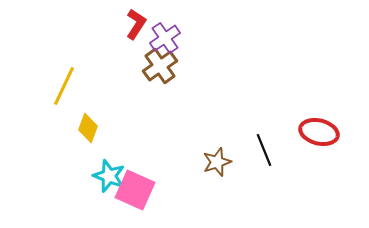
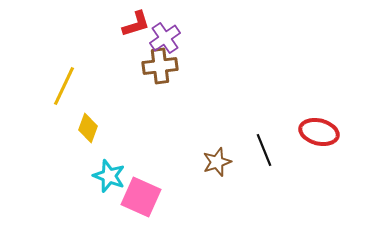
red L-shape: rotated 40 degrees clockwise
brown cross: rotated 28 degrees clockwise
pink square: moved 6 px right, 7 px down
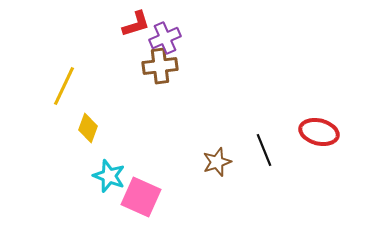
purple cross: rotated 12 degrees clockwise
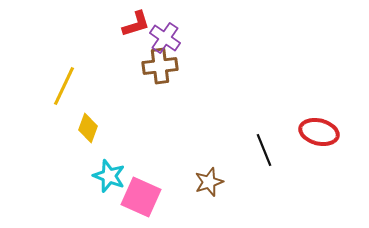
purple cross: rotated 32 degrees counterclockwise
brown star: moved 8 px left, 20 px down
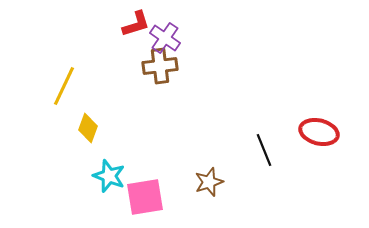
pink square: moved 4 px right; rotated 33 degrees counterclockwise
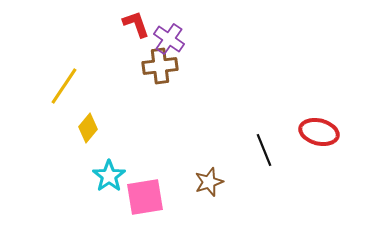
red L-shape: rotated 92 degrees counterclockwise
purple cross: moved 4 px right, 1 px down
yellow line: rotated 9 degrees clockwise
yellow diamond: rotated 20 degrees clockwise
cyan star: rotated 16 degrees clockwise
